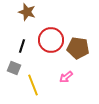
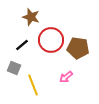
brown star: moved 4 px right, 5 px down
black line: moved 1 px up; rotated 32 degrees clockwise
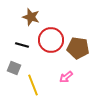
black line: rotated 56 degrees clockwise
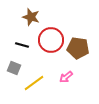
yellow line: moved 1 px right, 2 px up; rotated 75 degrees clockwise
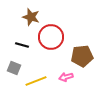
red circle: moved 3 px up
brown pentagon: moved 4 px right, 8 px down; rotated 15 degrees counterclockwise
pink arrow: rotated 24 degrees clockwise
yellow line: moved 2 px right, 2 px up; rotated 15 degrees clockwise
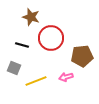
red circle: moved 1 px down
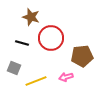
black line: moved 2 px up
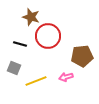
red circle: moved 3 px left, 2 px up
black line: moved 2 px left, 1 px down
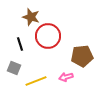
black line: rotated 56 degrees clockwise
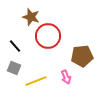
black line: moved 5 px left, 2 px down; rotated 24 degrees counterclockwise
pink arrow: rotated 96 degrees counterclockwise
